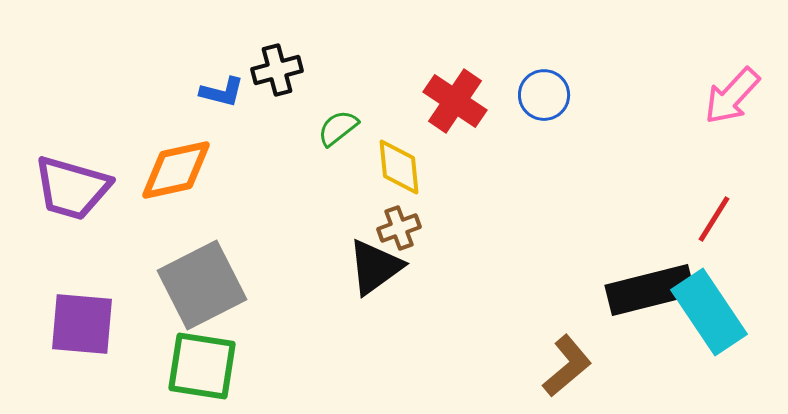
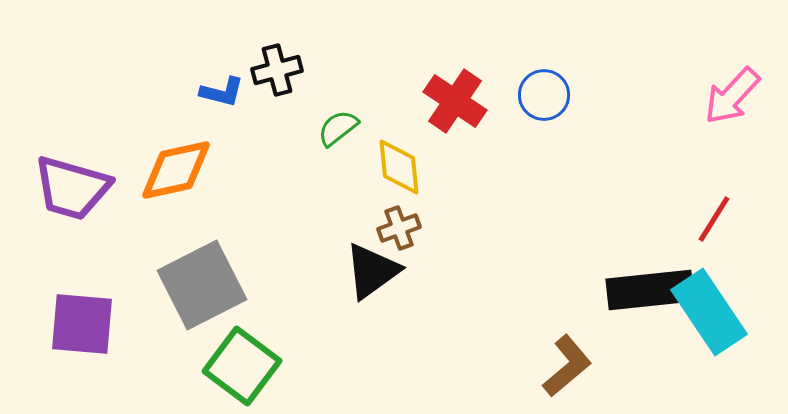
black triangle: moved 3 px left, 4 px down
black rectangle: rotated 8 degrees clockwise
green square: moved 40 px right; rotated 28 degrees clockwise
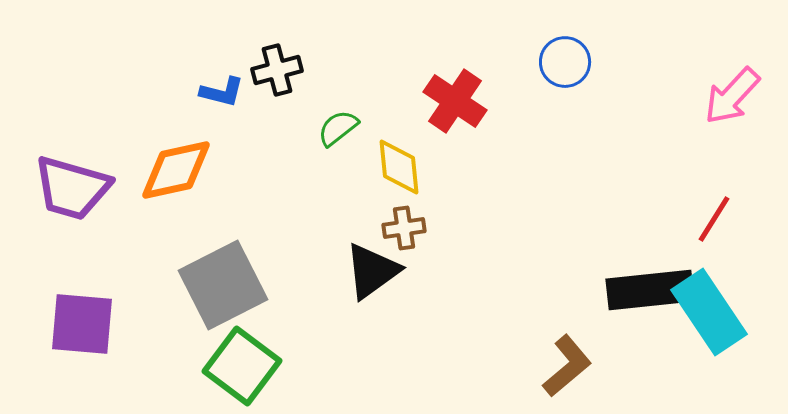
blue circle: moved 21 px right, 33 px up
brown cross: moved 5 px right; rotated 12 degrees clockwise
gray square: moved 21 px right
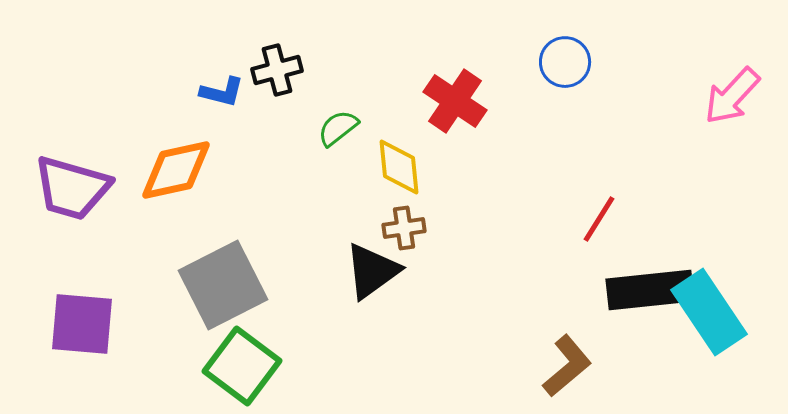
red line: moved 115 px left
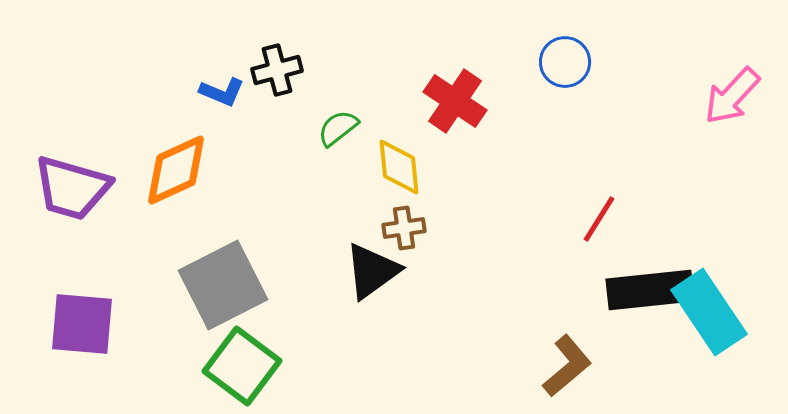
blue L-shape: rotated 9 degrees clockwise
orange diamond: rotated 12 degrees counterclockwise
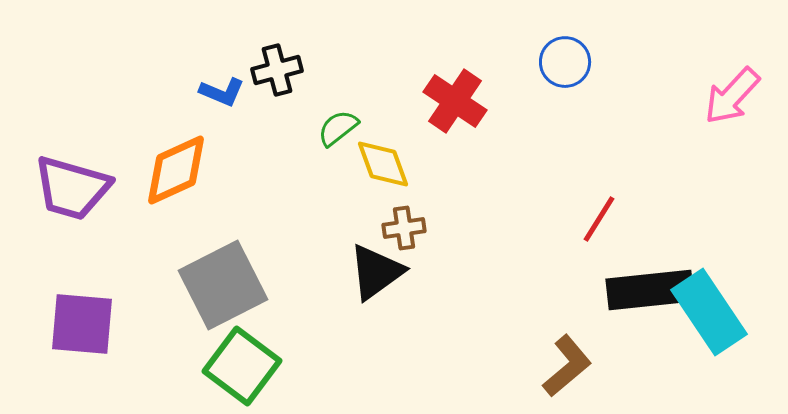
yellow diamond: moved 16 px left, 3 px up; rotated 14 degrees counterclockwise
black triangle: moved 4 px right, 1 px down
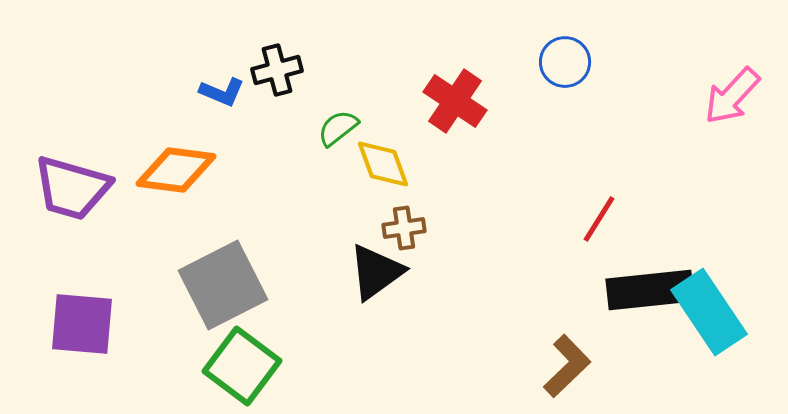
orange diamond: rotated 32 degrees clockwise
brown L-shape: rotated 4 degrees counterclockwise
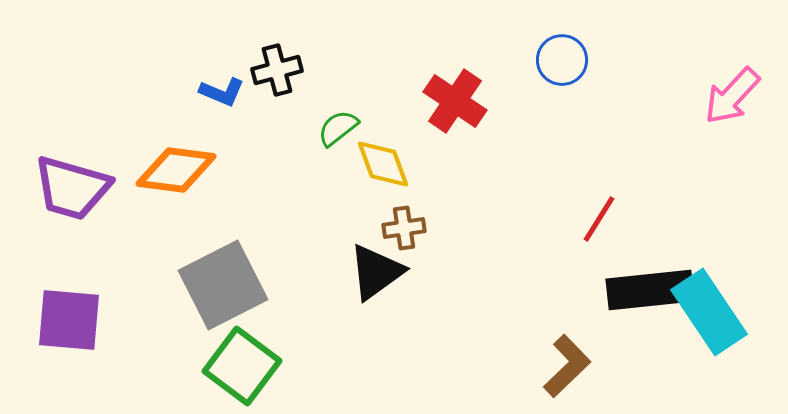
blue circle: moved 3 px left, 2 px up
purple square: moved 13 px left, 4 px up
